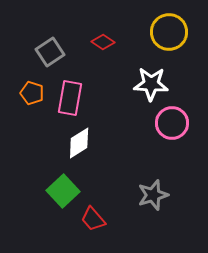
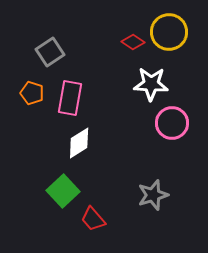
red diamond: moved 30 px right
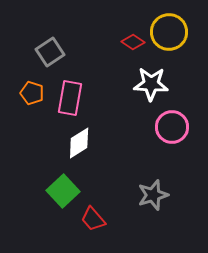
pink circle: moved 4 px down
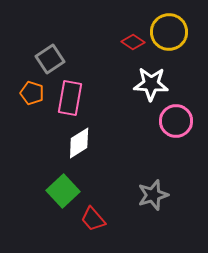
gray square: moved 7 px down
pink circle: moved 4 px right, 6 px up
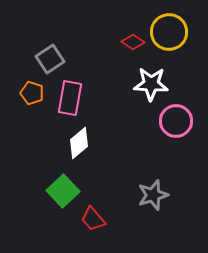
white diamond: rotated 8 degrees counterclockwise
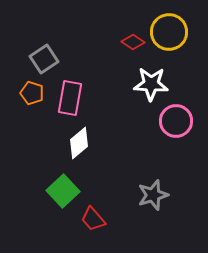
gray square: moved 6 px left
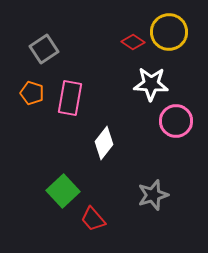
gray square: moved 10 px up
white diamond: moved 25 px right; rotated 12 degrees counterclockwise
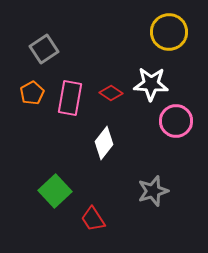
red diamond: moved 22 px left, 51 px down
orange pentagon: rotated 25 degrees clockwise
green square: moved 8 px left
gray star: moved 4 px up
red trapezoid: rotated 8 degrees clockwise
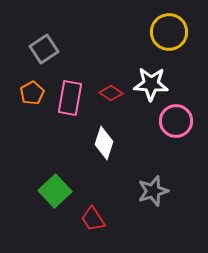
white diamond: rotated 20 degrees counterclockwise
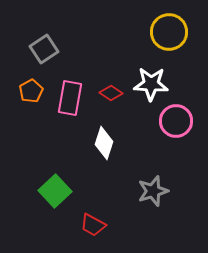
orange pentagon: moved 1 px left, 2 px up
red trapezoid: moved 6 px down; rotated 28 degrees counterclockwise
